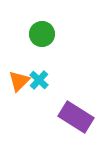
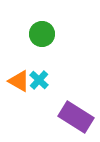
orange triangle: rotated 45 degrees counterclockwise
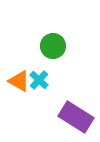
green circle: moved 11 px right, 12 px down
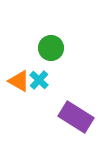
green circle: moved 2 px left, 2 px down
